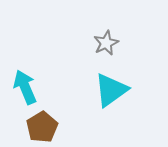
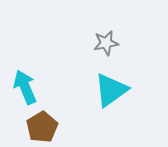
gray star: rotated 15 degrees clockwise
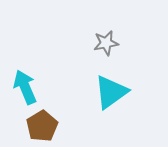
cyan triangle: moved 2 px down
brown pentagon: moved 1 px up
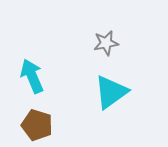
cyan arrow: moved 7 px right, 11 px up
brown pentagon: moved 5 px left, 1 px up; rotated 24 degrees counterclockwise
